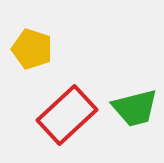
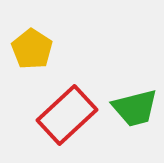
yellow pentagon: rotated 15 degrees clockwise
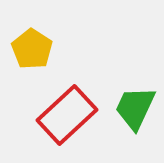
green trapezoid: rotated 129 degrees clockwise
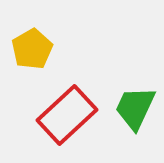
yellow pentagon: rotated 9 degrees clockwise
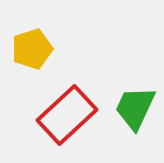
yellow pentagon: rotated 12 degrees clockwise
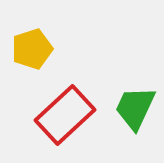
red rectangle: moved 2 px left
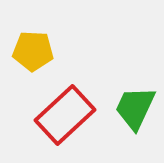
yellow pentagon: moved 1 px right, 2 px down; rotated 21 degrees clockwise
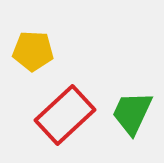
green trapezoid: moved 3 px left, 5 px down
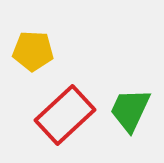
green trapezoid: moved 2 px left, 3 px up
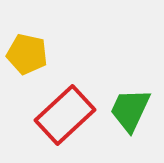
yellow pentagon: moved 6 px left, 3 px down; rotated 9 degrees clockwise
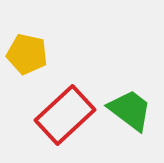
green trapezoid: rotated 102 degrees clockwise
